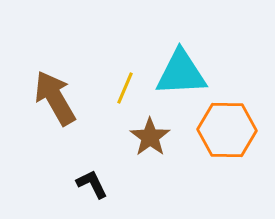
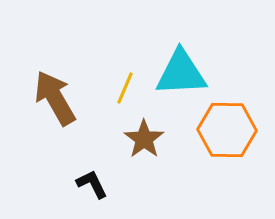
brown star: moved 6 px left, 2 px down
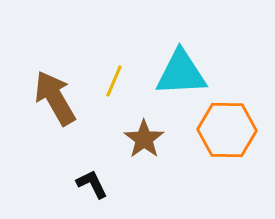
yellow line: moved 11 px left, 7 px up
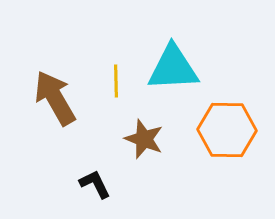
cyan triangle: moved 8 px left, 5 px up
yellow line: moved 2 px right; rotated 24 degrees counterclockwise
brown star: rotated 15 degrees counterclockwise
black L-shape: moved 3 px right
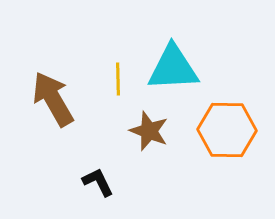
yellow line: moved 2 px right, 2 px up
brown arrow: moved 2 px left, 1 px down
brown star: moved 5 px right, 8 px up
black L-shape: moved 3 px right, 2 px up
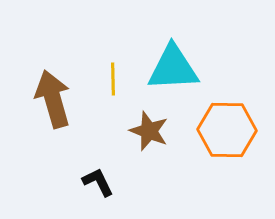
yellow line: moved 5 px left
brown arrow: rotated 14 degrees clockwise
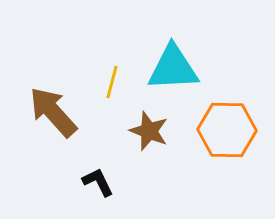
yellow line: moved 1 px left, 3 px down; rotated 16 degrees clockwise
brown arrow: moved 13 px down; rotated 26 degrees counterclockwise
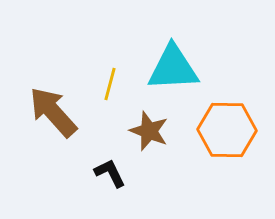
yellow line: moved 2 px left, 2 px down
black L-shape: moved 12 px right, 9 px up
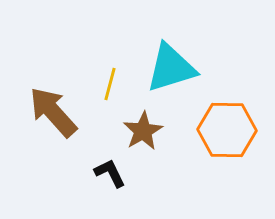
cyan triangle: moved 2 px left; rotated 14 degrees counterclockwise
brown star: moved 6 px left; rotated 21 degrees clockwise
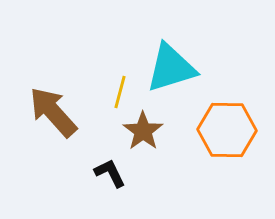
yellow line: moved 10 px right, 8 px down
brown star: rotated 6 degrees counterclockwise
